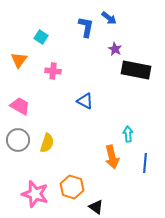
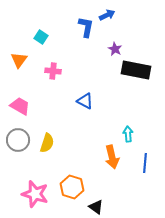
blue arrow: moved 2 px left, 3 px up; rotated 63 degrees counterclockwise
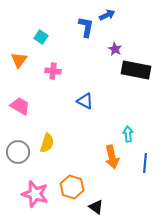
gray circle: moved 12 px down
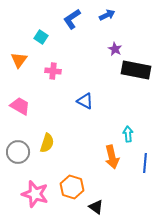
blue L-shape: moved 14 px left, 8 px up; rotated 135 degrees counterclockwise
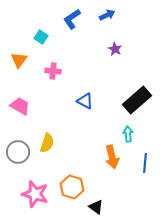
black rectangle: moved 1 px right, 30 px down; rotated 52 degrees counterclockwise
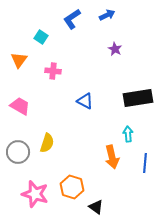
black rectangle: moved 1 px right, 2 px up; rotated 32 degrees clockwise
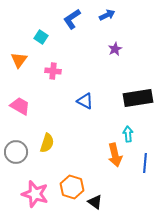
purple star: rotated 16 degrees clockwise
gray circle: moved 2 px left
orange arrow: moved 3 px right, 2 px up
black triangle: moved 1 px left, 5 px up
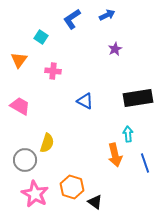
gray circle: moved 9 px right, 8 px down
blue line: rotated 24 degrees counterclockwise
pink star: rotated 12 degrees clockwise
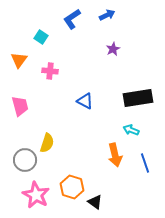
purple star: moved 2 px left
pink cross: moved 3 px left
pink trapezoid: rotated 45 degrees clockwise
cyan arrow: moved 3 px right, 4 px up; rotated 63 degrees counterclockwise
pink star: moved 1 px right, 1 px down
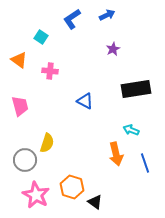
orange triangle: rotated 30 degrees counterclockwise
black rectangle: moved 2 px left, 9 px up
orange arrow: moved 1 px right, 1 px up
